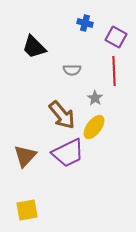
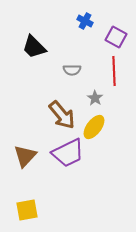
blue cross: moved 2 px up; rotated 14 degrees clockwise
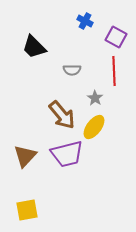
purple trapezoid: moved 1 px left, 1 px down; rotated 12 degrees clockwise
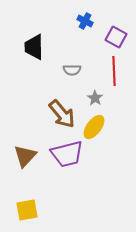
black trapezoid: rotated 44 degrees clockwise
brown arrow: moved 1 px up
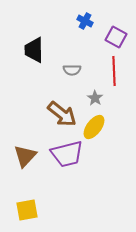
black trapezoid: moved 3 px down
brown arrow: rotated 12 degrees counterclockwise
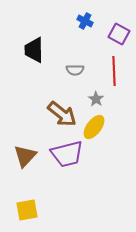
purple square: moved 3 px right, 3 px up
gray semicircle: moved 3 px right
gray star: moved 1 px right, 1 px down
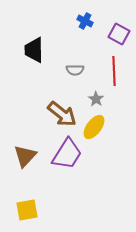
purple trapezoid: rotated 44 degrees counterclockwise
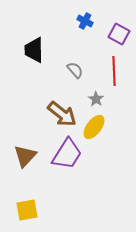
gray semicircle: rotated 132 degrees counterclockwise
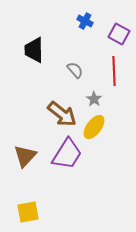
gray star: moved 2 px left
yellow square: moved 1 px right, 2 px down
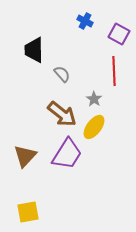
gray semicircle: moved 13 px left, 4 px down
